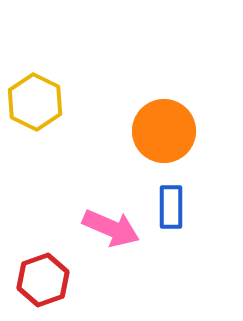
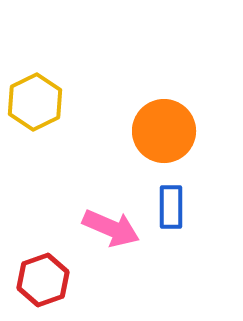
yellow hexagon: rotated 8 degrees clockwise
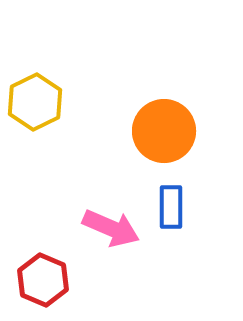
red hexagon: rotated 18 degrees counterclockwise
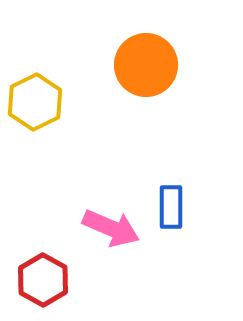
orange circle: moved 18 px left, 66 px up
red hexagon: rotated 6 degrees clockwise
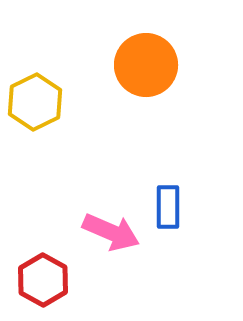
blue rectangle: moved 3 px left
pink arrow: moved 4 px down
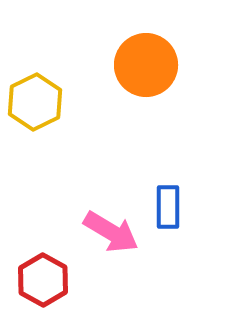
pink arrow: rotated 8 degrees clockwise
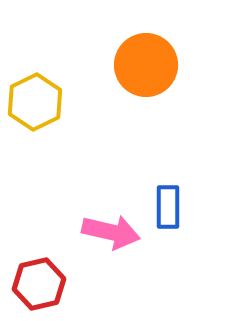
pink arrow: rotated 18 degrees counterclockwise
red hexagon: moved 4 px left, 4 px down; rotated 18 degrees clockwise
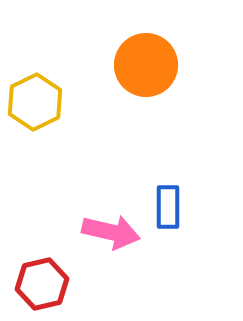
red hexagon: moved 3 px right
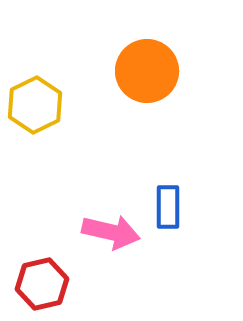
orange circle: moved 1 px right, 6 px down
yellow hexagon: moved 3 px down
